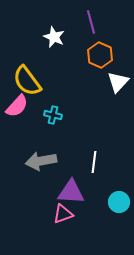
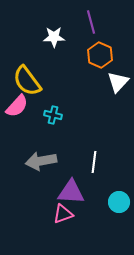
white star: rotated 25 degrees counterclockwise
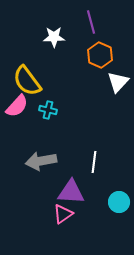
cyan cross: moved 5 px left, 5 px up
pink triangle: rotated 15 degrees counterclockwise
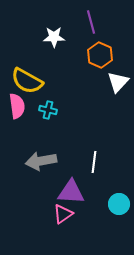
yellow semicircle: rotated 24 degrees counterclockwise
pink semicircle: rotated 50 degrees counterclockwise
cyan circle: moved 2 px down
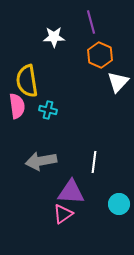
yellow semicircle: rotated 52 degrees clockwise
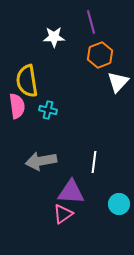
orange hexagon: rotated 15 degrees clockwise
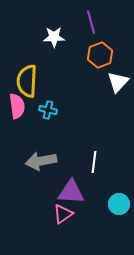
yellow semicircle: rotated 12 degrees clockwise
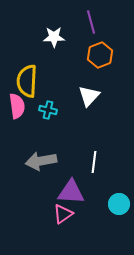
white triangle: moved 29 px left, 14 px down
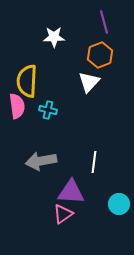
purple line: moved 13 px right
white triangle: moved 14 px up
